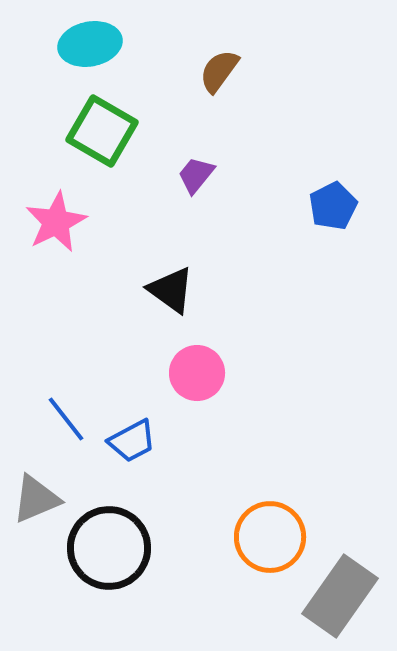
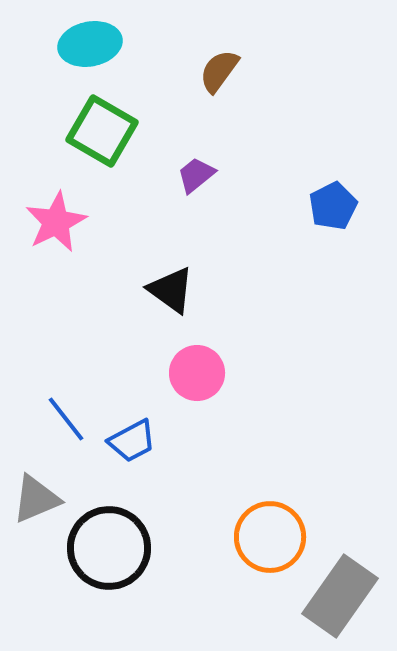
purple trapezoid: rotated 12 degrees clockwise
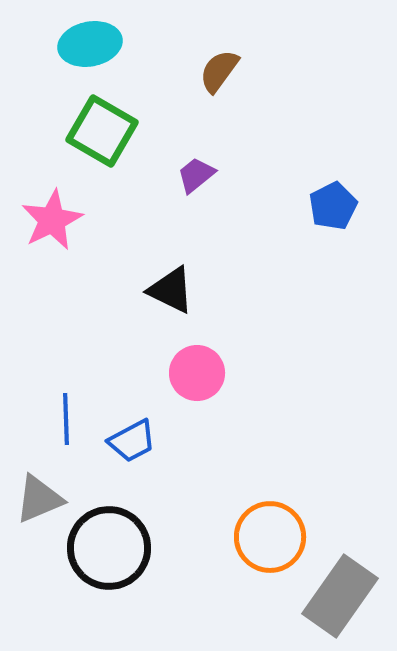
pink star: moved 4 px left, 2 px up
black triangle: rotated 10 degrees counterclockwise
blue line: rotated 36 degrees clockwise
gray triangle: moved 3 px right
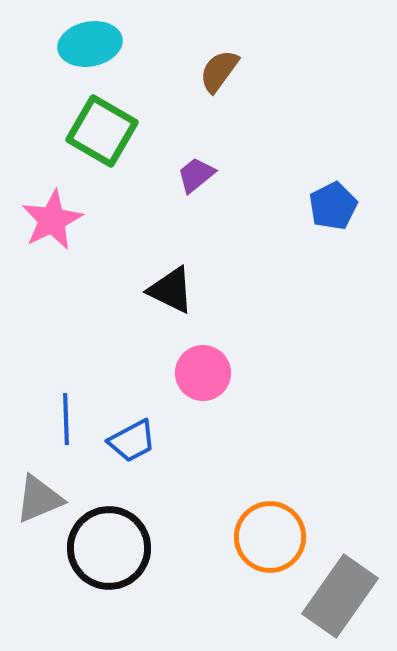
pink circle: moved 6 px right
